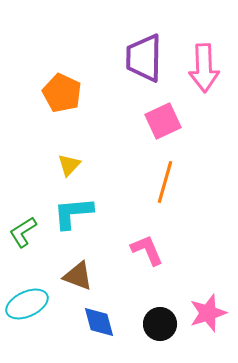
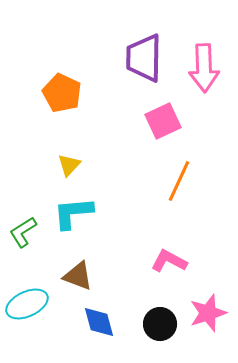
orange line: moved 14 px right, 1 px up; rotated 9 degrees clockwise
pink L-shape: moved 22 px right, 11 px down; rotated 39 degrees counterclockwise
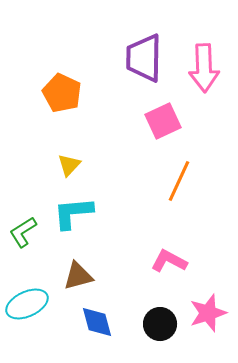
brown triangle: rotated 36 degrees counterclockwise
blue diamond: moved 2 px left
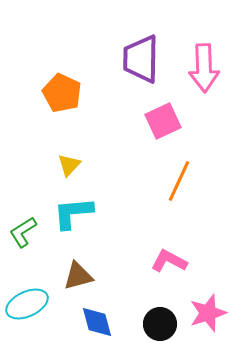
purple trapezoid: moved 3 px left, 1 px down
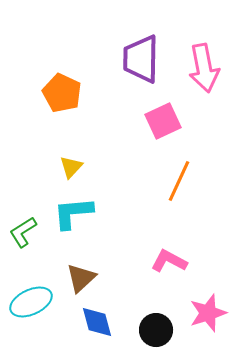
pink arrow: rotated 9 degrees counterclockwise
yellow triangle: moved 2 px right, 2 px down
brown triangle: moved 3 px right, 2 px down; rotated 28 degrees counterclockwise
cyan ellipse: moved 4 px right, 2 px up
black circle: moved 4 px left, 6 px down
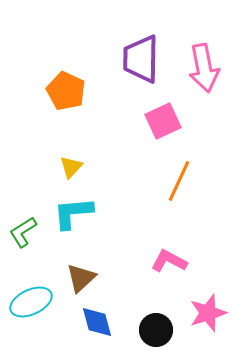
orange pentagon: moved 4 px right, 2 px up
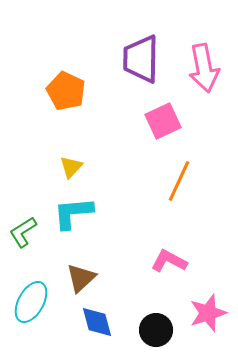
cyan ellipse: rotated 36 degrees counterclockwise
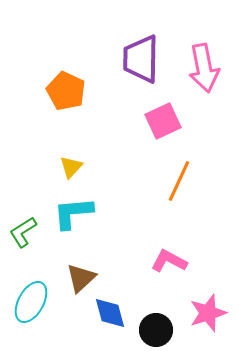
blue diamond: moved 13 px right, 9 px up
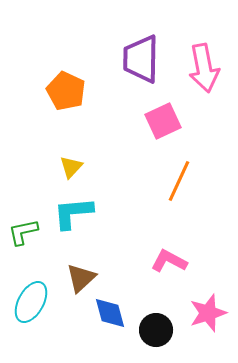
green L-shape: rotated 20 degrees clockwise
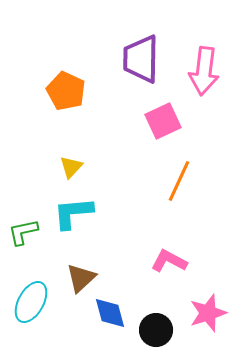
pink arrow: moved 3 px down; rotated 18 degrees clockwise
